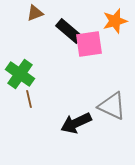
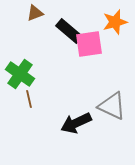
orange star: moved 1 px down
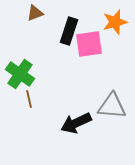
black rectangle: rotated 68 degrees clockwise
gray triangle: rotated 20 degrees counterclockwise
